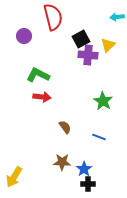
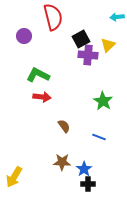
brown semicircle: moved 1 px left, 1 px up
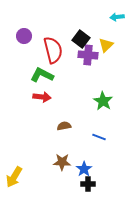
red semicircle: moved 33 px down
black square: rotated 24 degrees counterclockwise
yellow triangle: moved 2 px left
green L-shape: moved 4 px right
brown semicircle: rotated 64 degrees counterclockwise
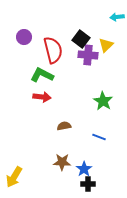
purple circle: moved 1 px down
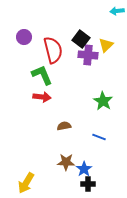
cyan arrow: moved 6 px up
green L-shape: rotated 40 degrees clockwise
brown star: moved 4 px right
yellow arrow: moved 12 px right, 6 px down
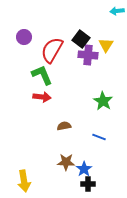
yellow triangle: rotated 14 degrees counterclockwise
red semicircle: moved 1 px left; rotated 136 degrees counterclockwise
yellow arrow: moved 2 px left, 2 px up; rotated 40 degrees counterclockwise
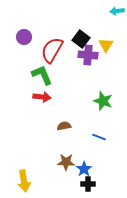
green star: rotated 12 degrees counterclockwise
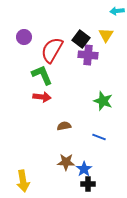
yellow triangle: moved 10 px up
yellow arrow: moved 1 px left
